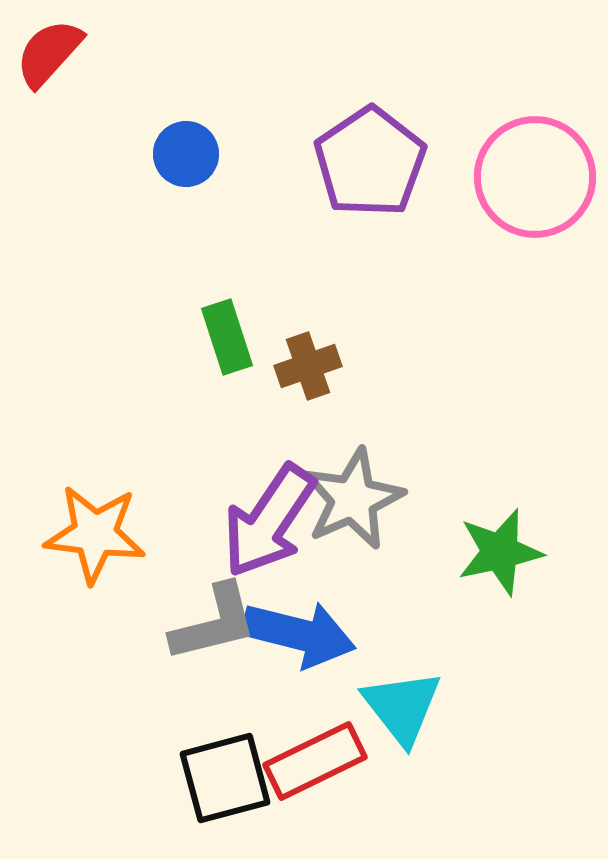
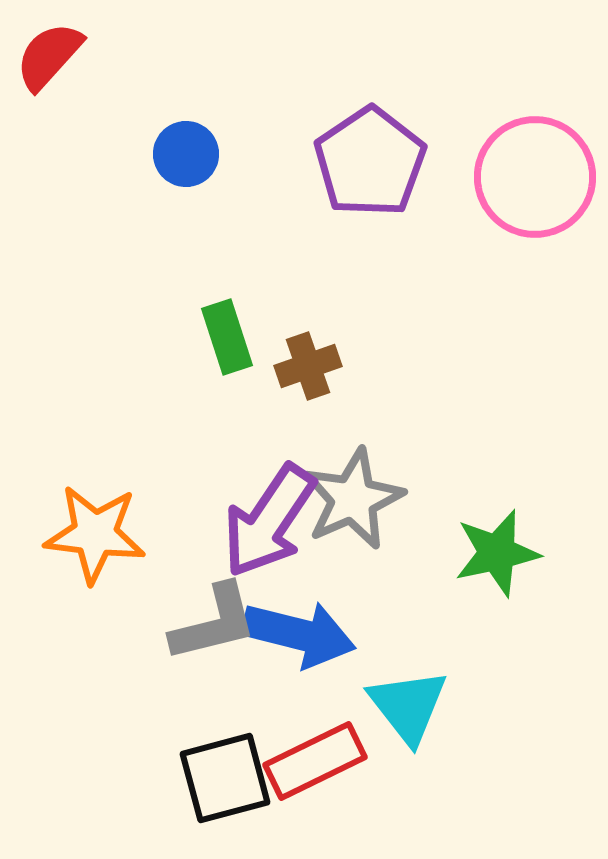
red semicircle: moved 3 px down
green star: moved 3 px left, 1 px down
cyan triangle: moved 6 px right, 1 px up
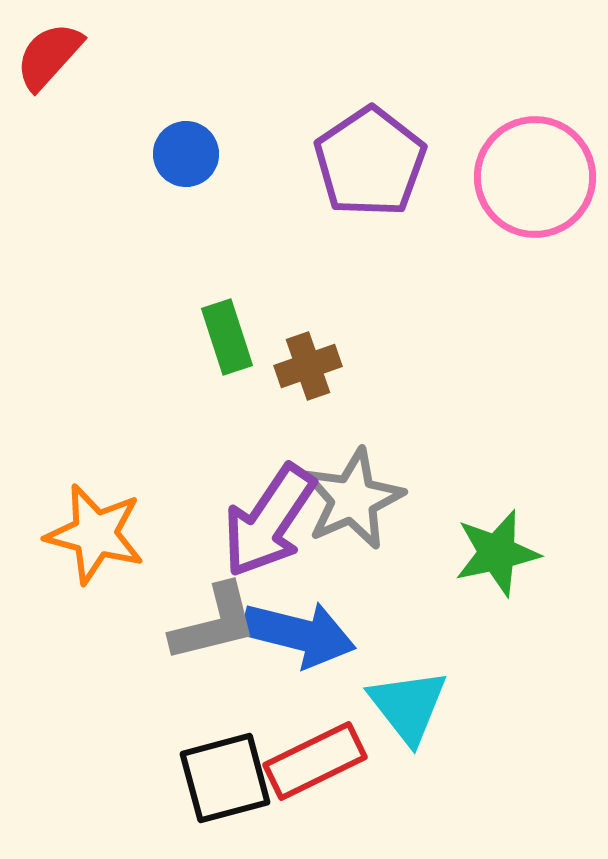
orange star: rotated 8 degrees clockwise
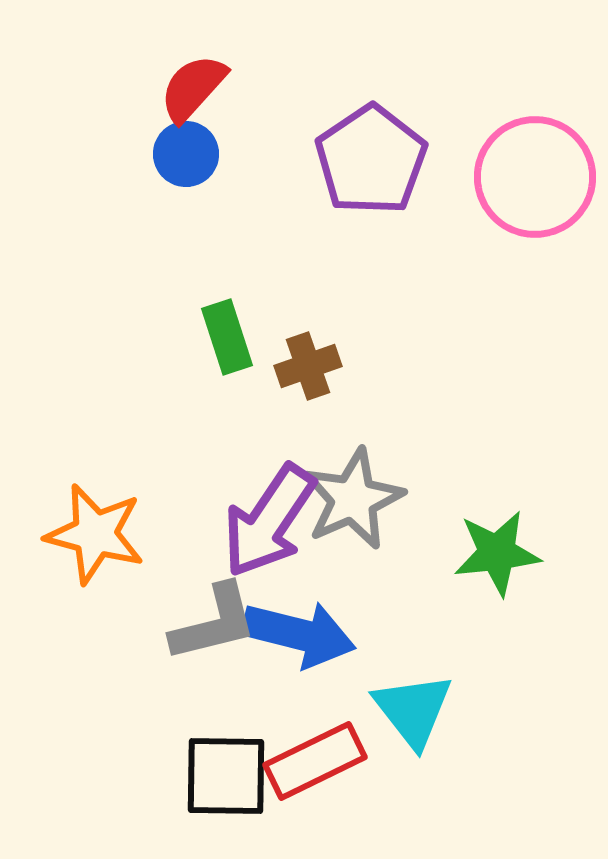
red semicircle: moved 144 px right, 32 px down
purple pentagon: moved 1 px right, 2 px up
green star: rotated 6 degrees clockwise
cyan triangle: moved 5 px right, 4 px down
black square: moved 1 px right, 2 px up; rotated 16 degrees clockwise
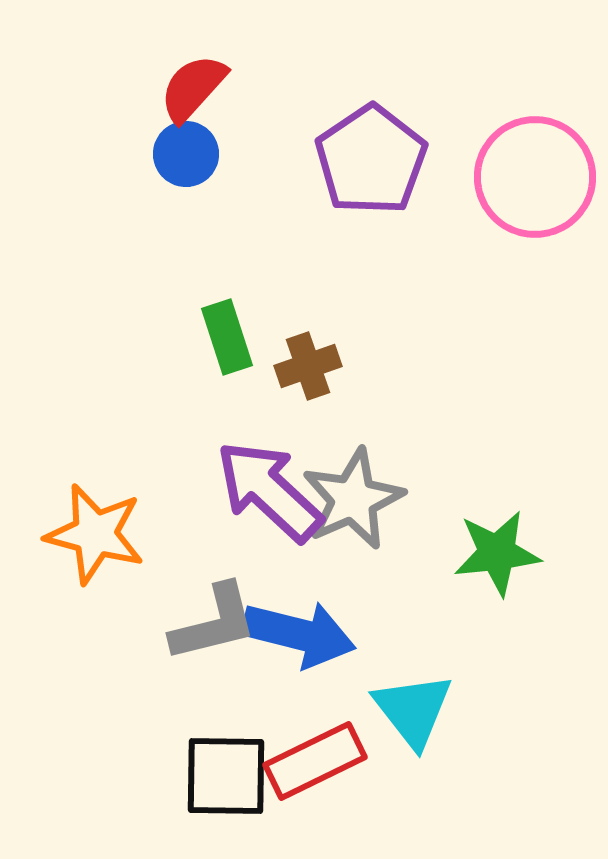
purple arrow: moved 30 px up; rotated 99 degrees clockwise
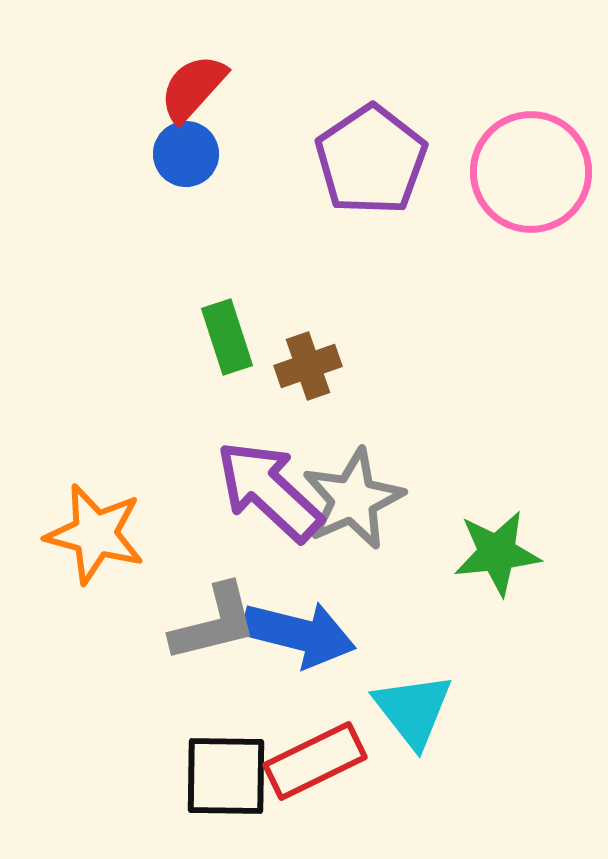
pink circle: moved 4 px left, 5 px up
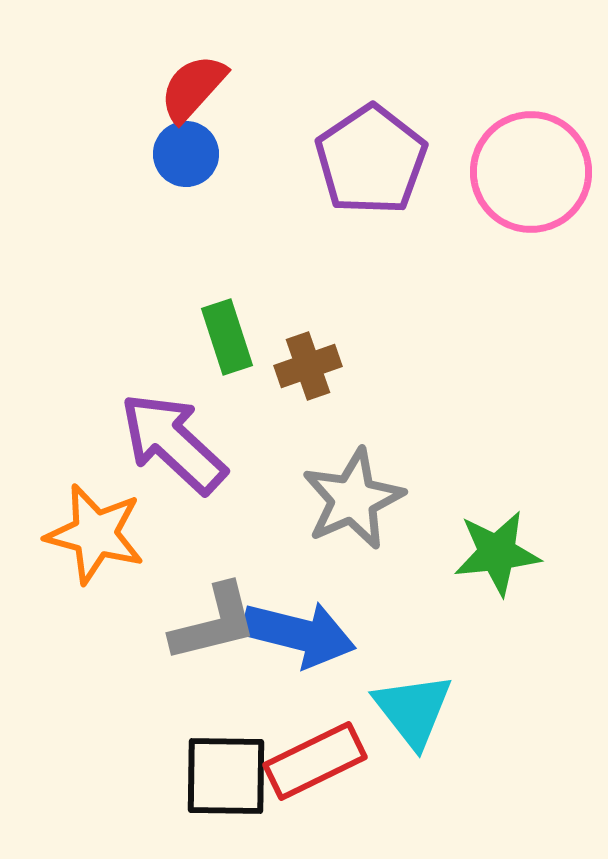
purple arrow: moved 96 px left, 48 px up
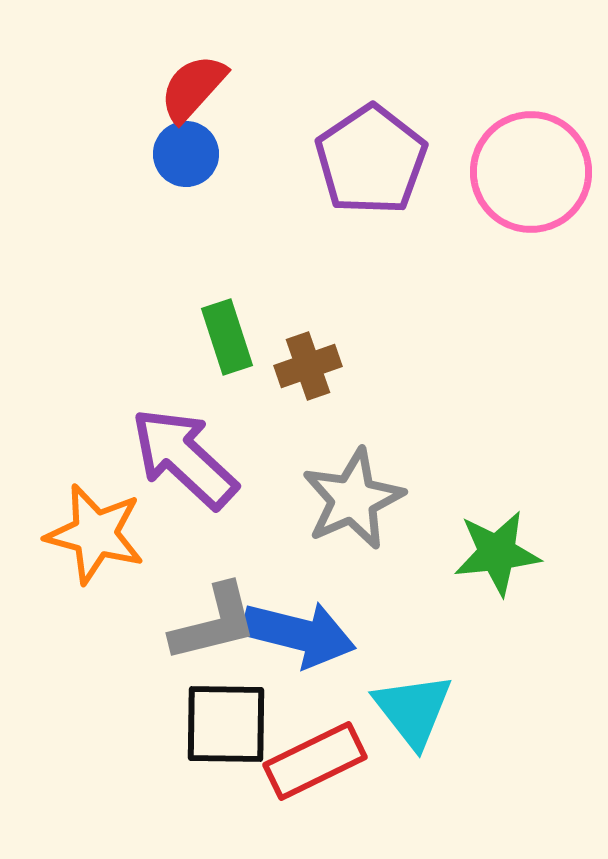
purple arrow: moved 11 px right, 15 px down
black square: moved 52 px up
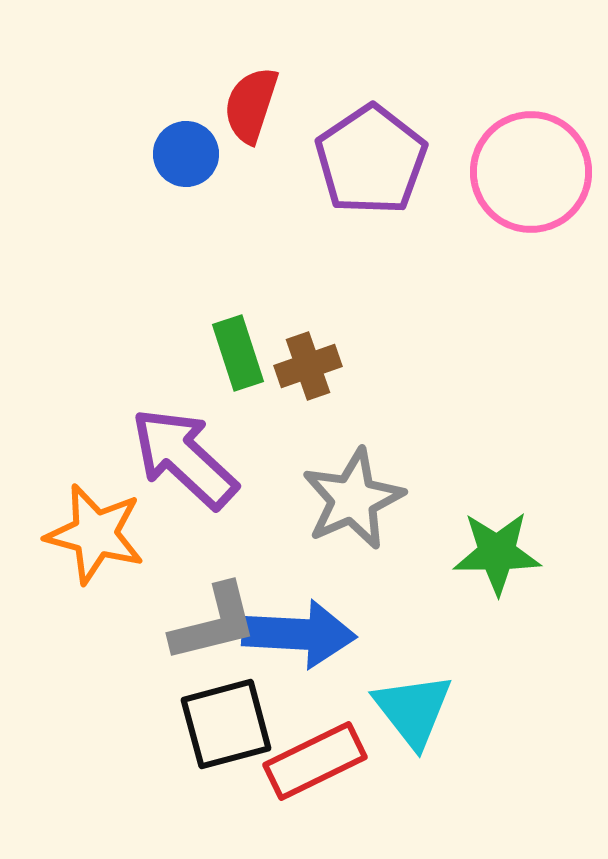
red semicircle: moved 58 px right, 17 px down; rotated 24 degrees counterclockwise
green rectangle: moved 11 px right, 16 px down
green star: rotated 6 degrees clockwise
blue arrow: rotated 11 degrees counterclockwise
black square: rotated 16 degrees counterclockwise
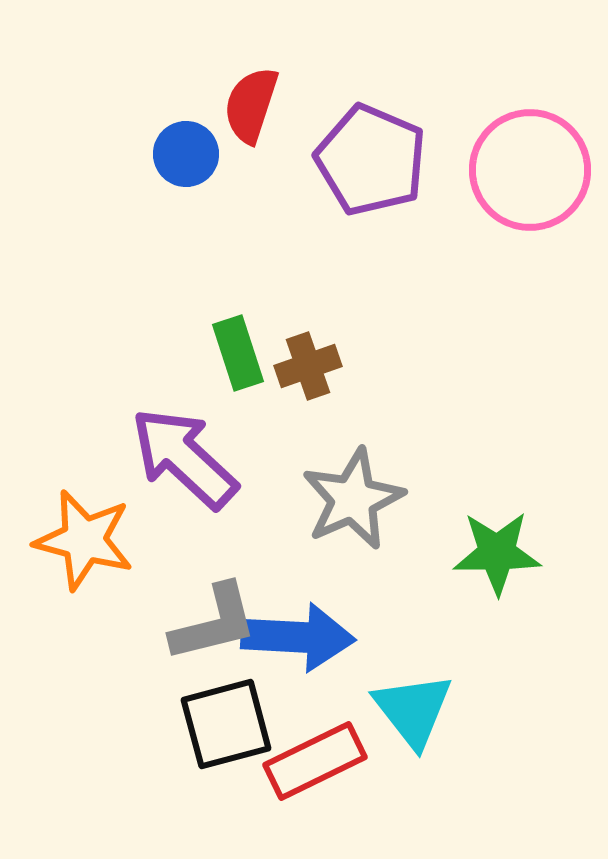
purple pentagon: rotated 15 degrees counterclockwise
pink circle: moved 1 px left, 2 px up
orange star: moved 11 px left, 6 px down
blue arrow: moved 1 px left, 3 px down
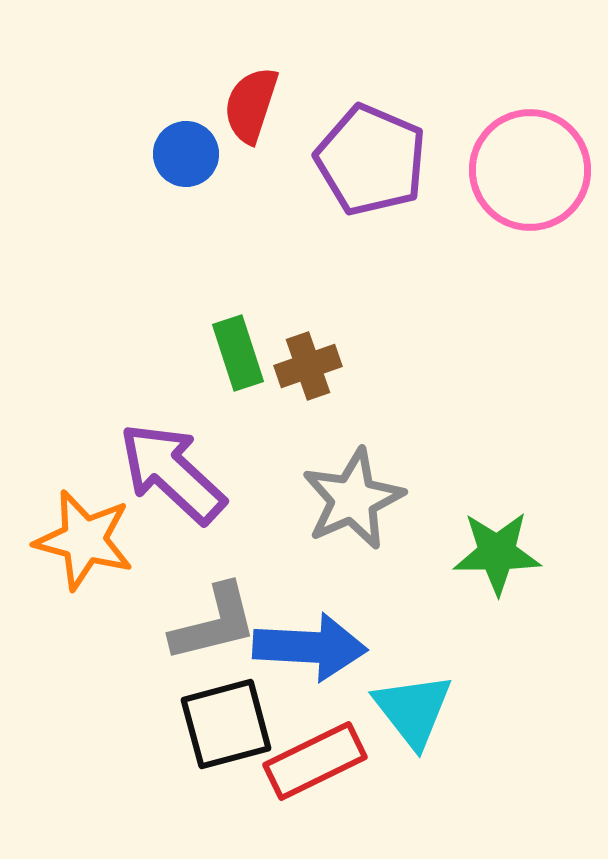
purple arrow: moved 12 px left, 15 px down
blue arrow: moved 12 px right, 10 px down
